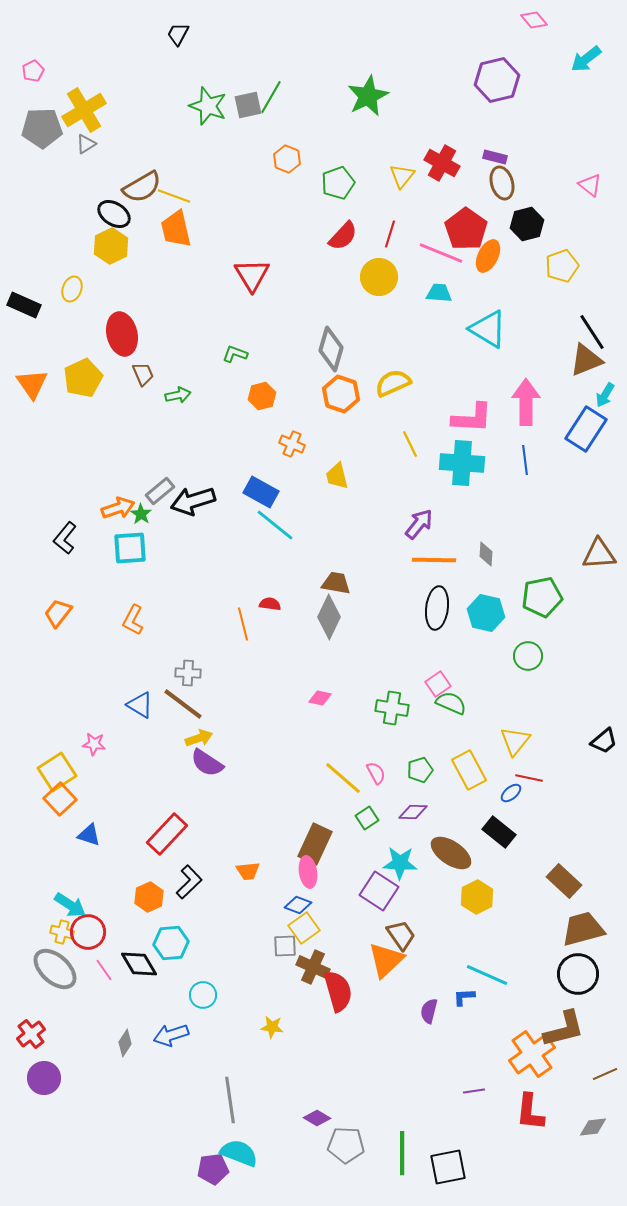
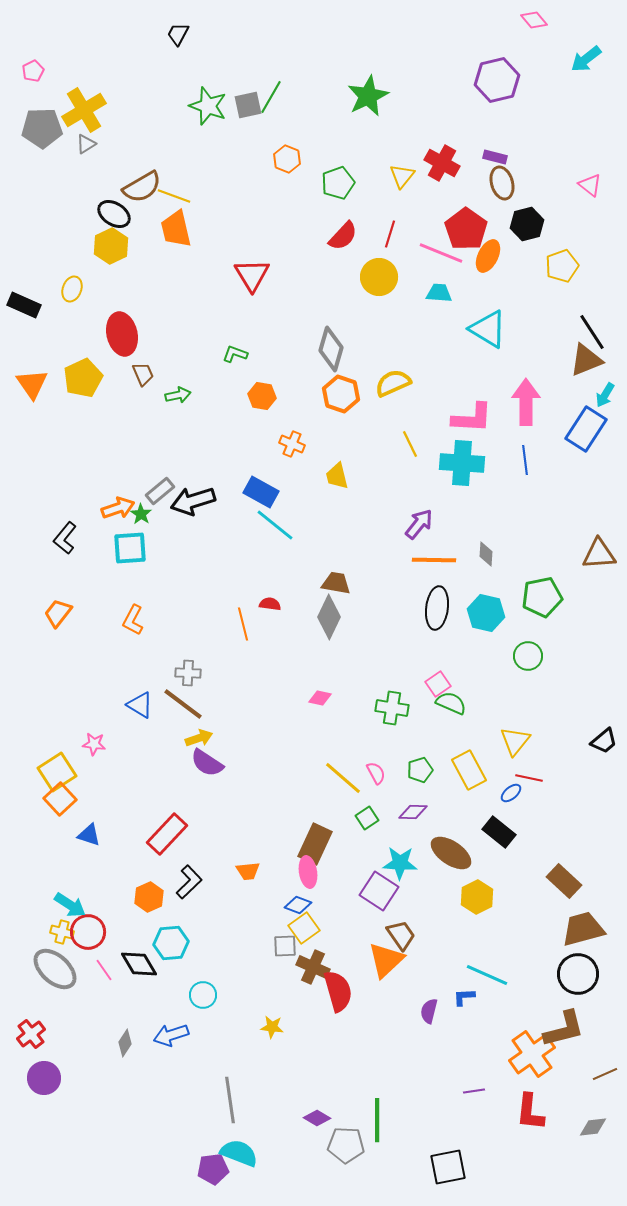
orange hexagon at (262, 396): rotated 24 degrees clockwise
green line at (402, 1153): moved 25 px left, 33 px up
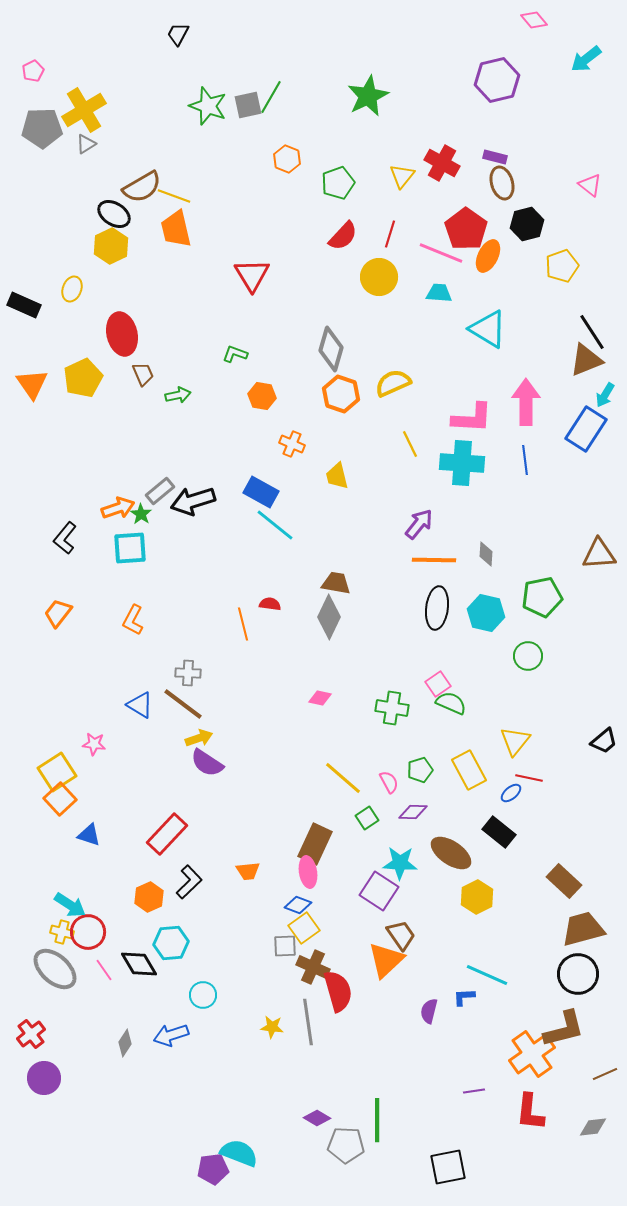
pink semicircle at (376, 773): moved 13 px right, 9 px down
gray line at (230, 1100): moved 78 px right, 78 px up
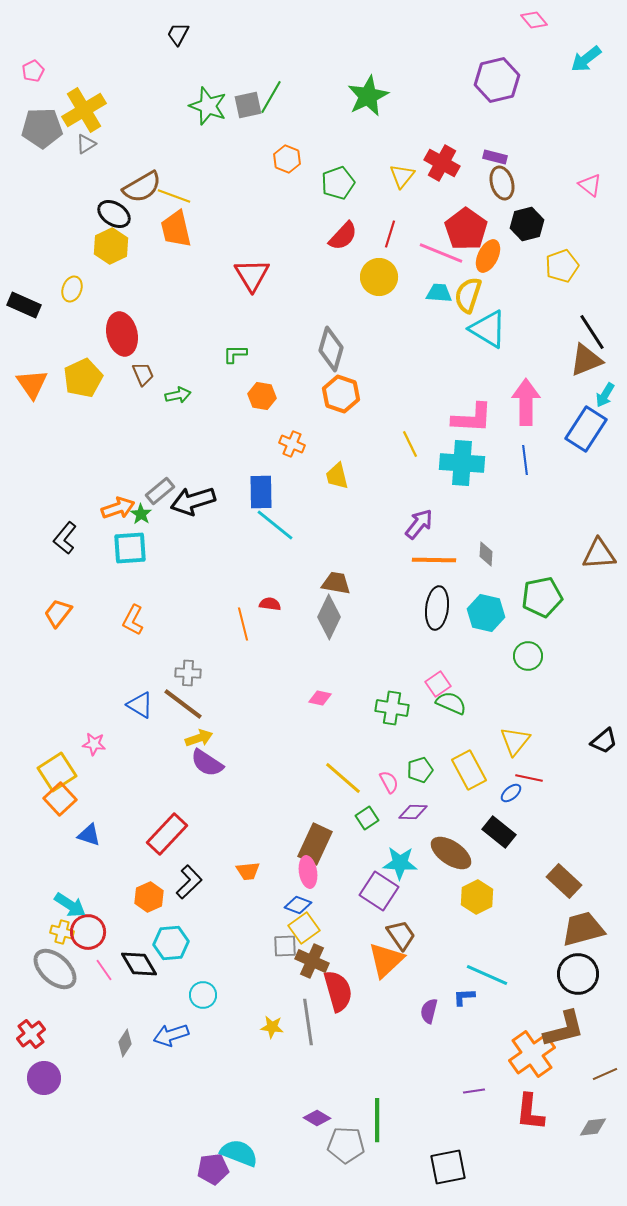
green L-shape at (235, 354): rotated 20 degrees counterclockwise
yellow semicircle at (393, 383): moved 75 px right, 88 px up; rotated 48 degrees counterclockwise
blue rectangle at (261, 492): rotated 60 degrees clockwise
brown cross at (313, 967): moved 1 px left, 6 px up
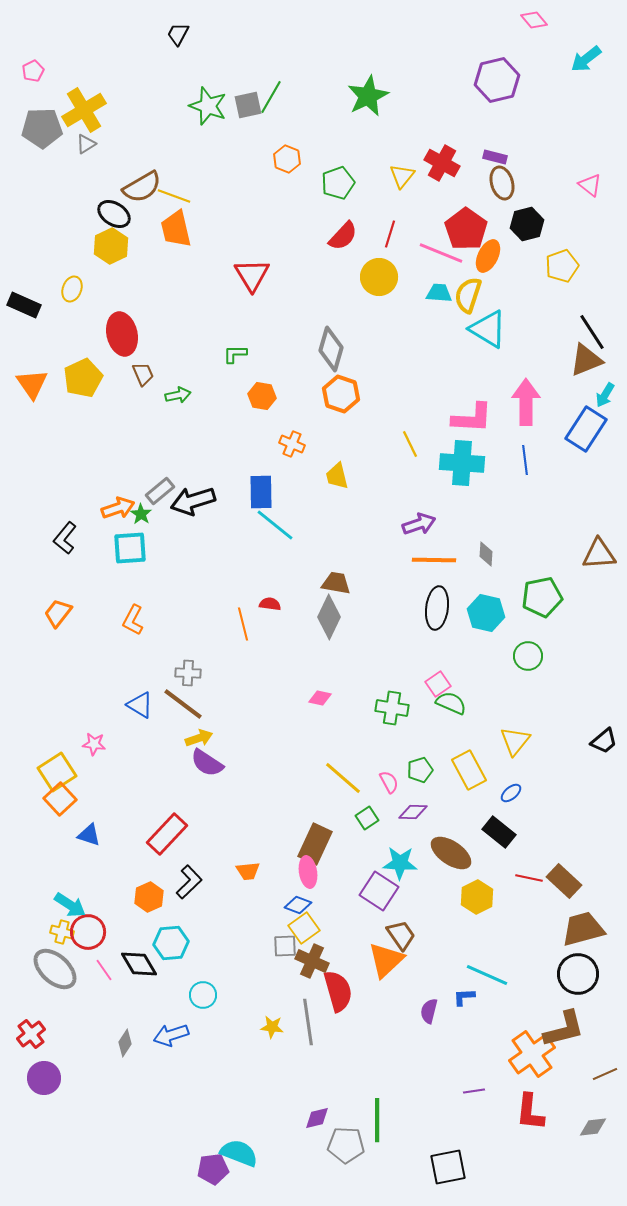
purple arrow at (419, 524): rotated 32 degrees clockwise
red line at (529, 778): moved 100 px down
purple diamond at (317, 1118): rotated 44 degrees counterclockwise
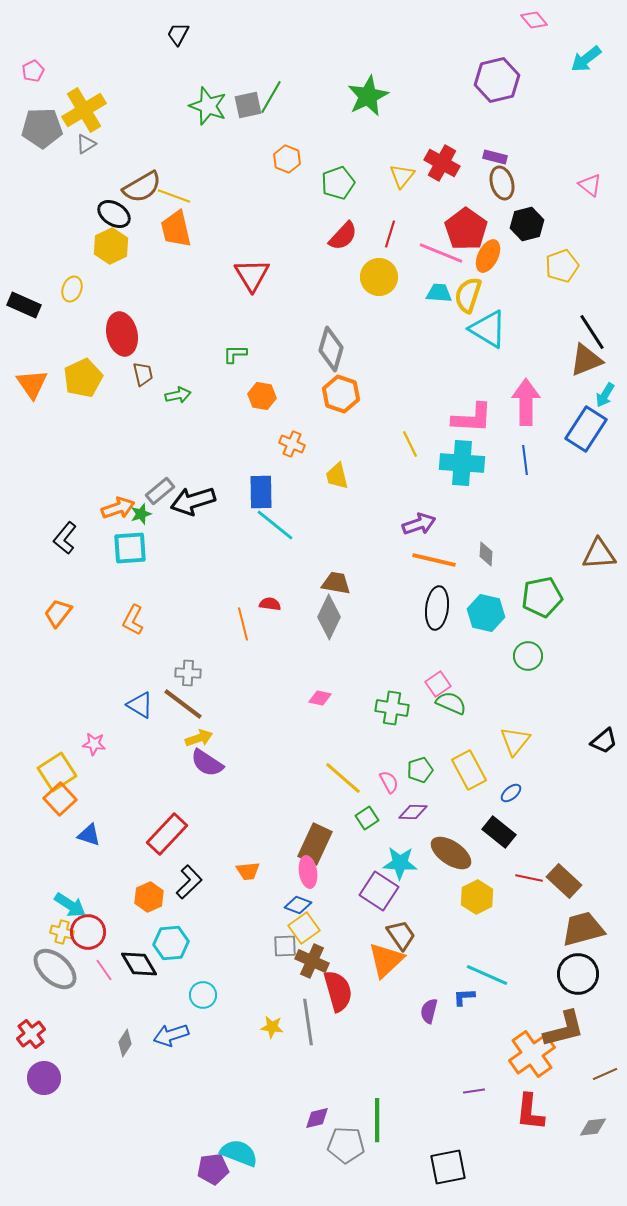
brown trapezoid at (143, 374): rotated 10 degrees clockwise
green star at (141, 514): rotated 20 degrees clockwise
orange line at (434, 560): rotated 12 degrees clockwise
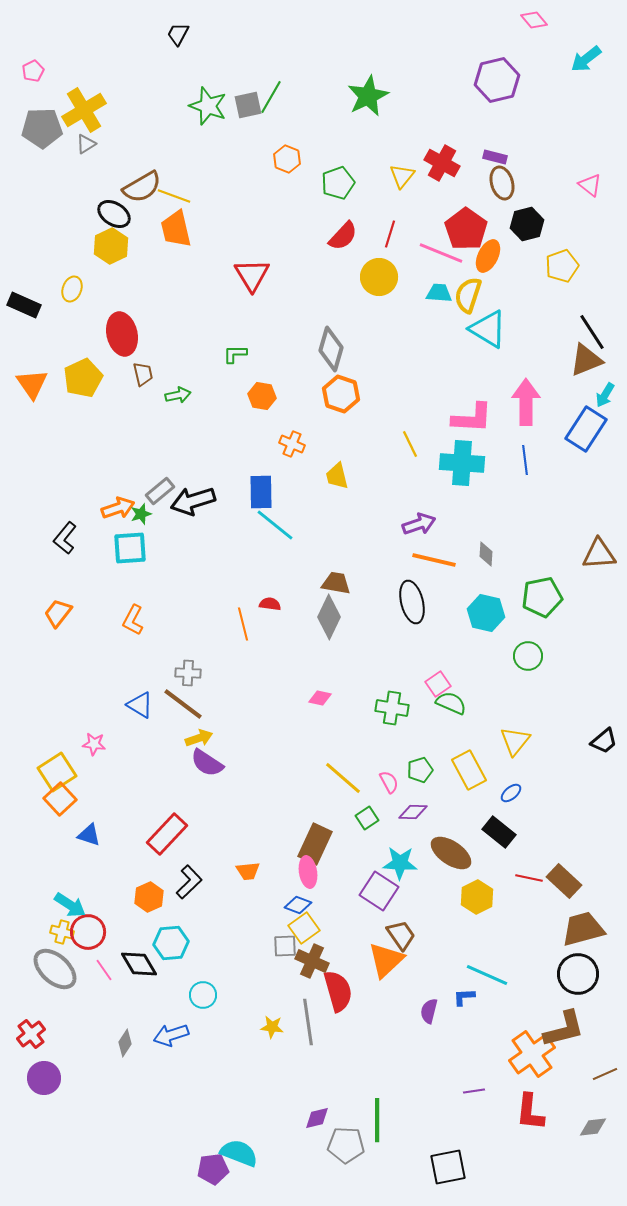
black ellipse at (437, 608): moved 25 px left, 6 px up; rotated 21 degrees counterclockwise
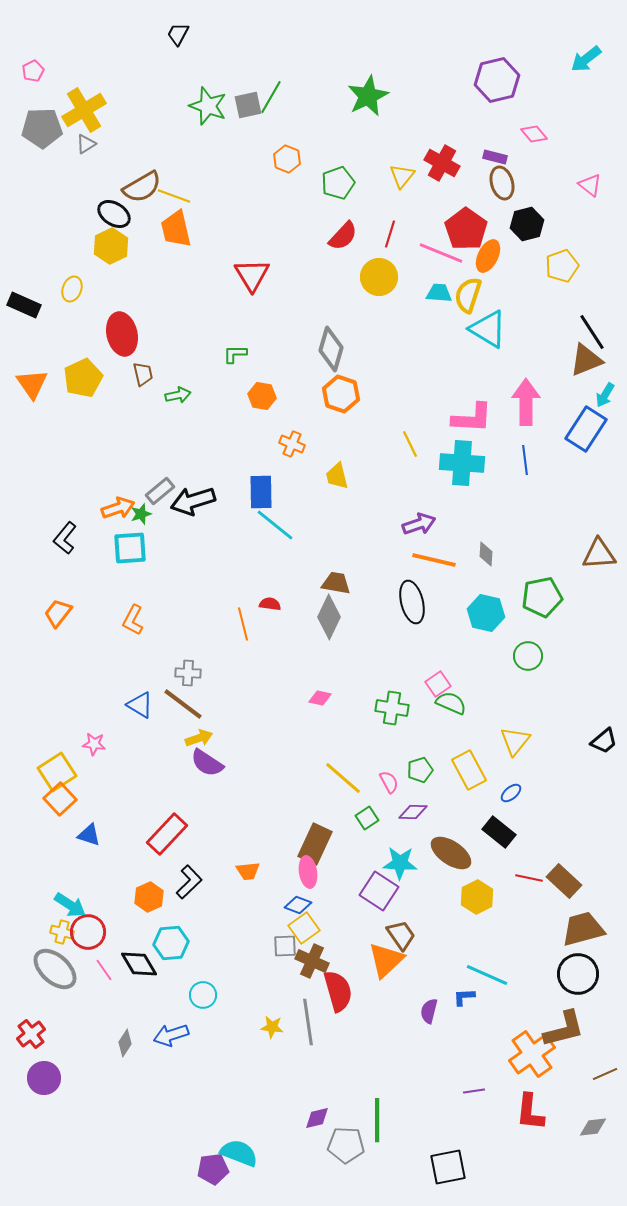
pink diamond at (534, 20): moved 114 px down
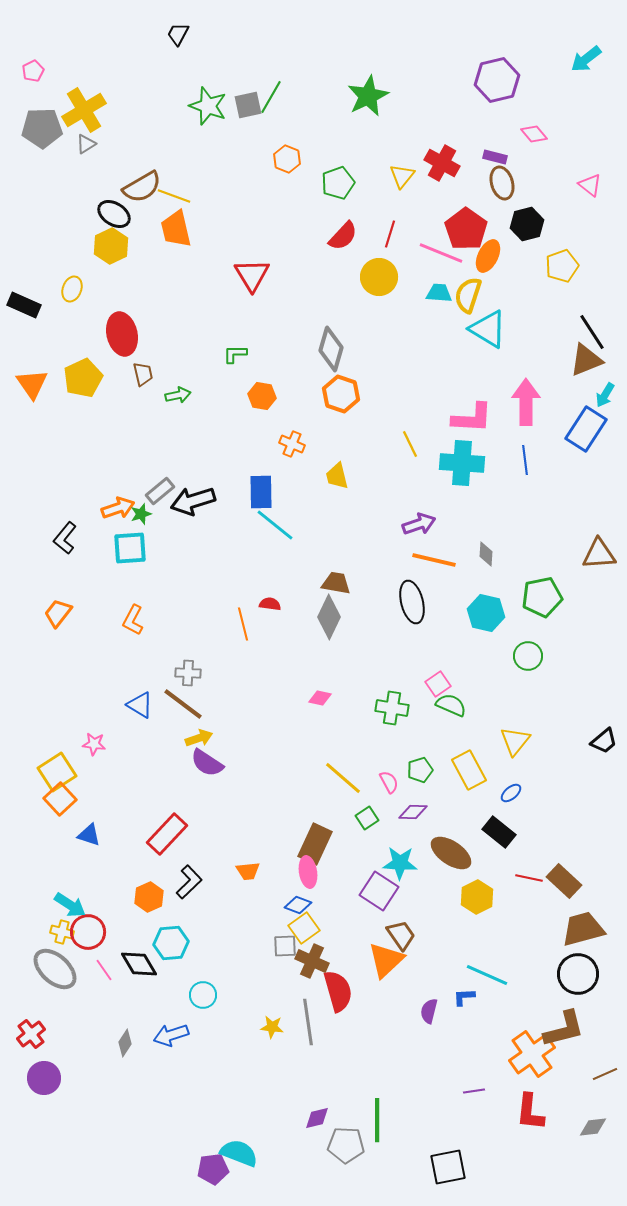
green semicircle at (451, 703): moved 2 px down
